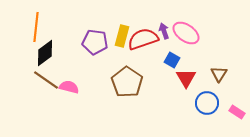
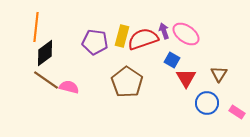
pink ellipse: moved 1 px down
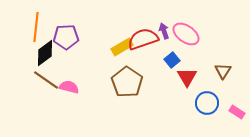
yellow rectangle: moved 11 px down; rotated 45 degrees clockwise
purple pentagon: moved 29 px left, 5 px up; rotated 10 degrees counterclockwise
blue square: rotated 21 degrees clockwise
brown triangle: moved 4 px right, 3 px up
red triangle: moved 1 px right, 1 px up
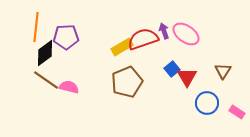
blue square: moved 9 px down
brown pentagon: rotated 16 degrees clockwise
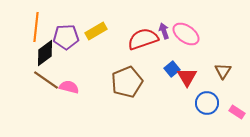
yellow rectangle: moved 26 px left, 16 px up
